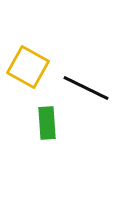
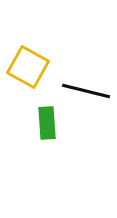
black line: moved 3 px down; rotated 12 degrees counterclockwise
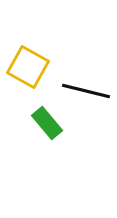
green rectangle: rotated 36 degrees counterclockwise
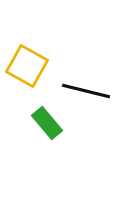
yellow square: moved 1 px left, 1 px up
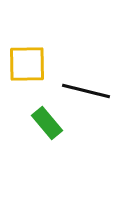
yellow square: moved 2 px up; rotated 30 degrees counterclockwise
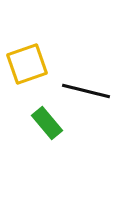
yellow square: rotated 18 degrees counterclockwise
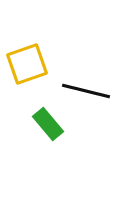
green rectangle: moved 1 px right, 1 px down
